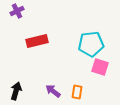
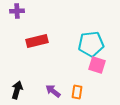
purple cross: rotated 24 degrees clockwise
pink square: moved 3 px left, 2 px up
black arrow: moved 1 px right, 1 px up
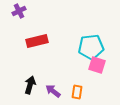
purple cross: moved 2 px right; rotated 24 degrees counterclockwise
cyan pentagon: moved 3 px down
black arrow: moved 13 px right, 5 px up
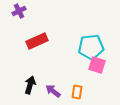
red rectangle: rotated 10 degrees counterclockwise
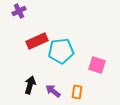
cyan pentagon: moved 30 px left, 4 px down
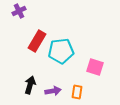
red rectangle: rotated 35 degrees counterclockwise
pink square: moved 2 px left, 2 px down
purple arrow: rotated 133 degrees clockwise
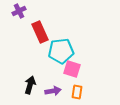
red rectangle: moved 3 px right, 9 px up; rotated 55 degrees counterclockwise
pink square: moved 23 px left, 2 px down
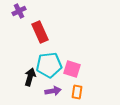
cyan pentagon: moved 12 px left, 14 px down
black arrow: moved 8 px up
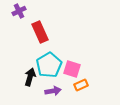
cyan pentagon: rotated 25 degrees counterclockwise
orange rectangle: moved 4 px right, 7 px up; rotated 56 degrees clockwise
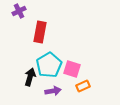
red rectangle: rotated 35 degrees clockwise
orange rectangle: moved 2 px right, 1 px down
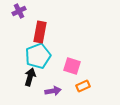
cyan pentagon: moved 11 px left, 9 px up; rotated 10 degrees clockwise
pink square: moved 3 px up
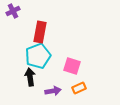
purple cross: moved 6 px left
black arrow: rotated 24 degrees counterclockwise
orange rectangle: moved 4 px left, 2 px down
